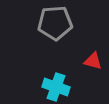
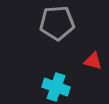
gray pentagon: moved 2 px right
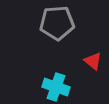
red triangle: rotated 24 degrees clockwise
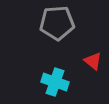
cyan cross: moved 1 px left, 5 px up
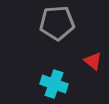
cyan cross: moved 1 px left, 2 px down
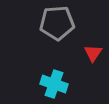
red triangle: moved 8 px up; rotated 24 degrees clockwise
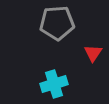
cyan cross: rotated 36 degrees counterclockwise
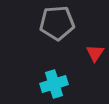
red triangle: moved 2 px right
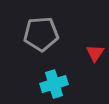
gray pentagon: moved 16 px left, 11 px down
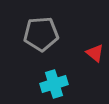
red triangle: rotated 24 degrees counterclockwise
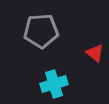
gray pentagon: moved 3 px up
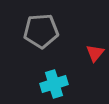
red triangle: rotated 30 degrees clockwise
